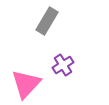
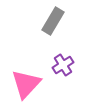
gray rectangle: moved 6 px right
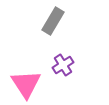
pink triangle: rotated 16 degrees counterclockwise
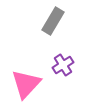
pink triangle: rotated 16 degrees clockwise
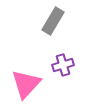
purple cross: rotated 15 degrees clockwise
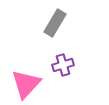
gray rectangle: moved 2 px right, 2 px down
